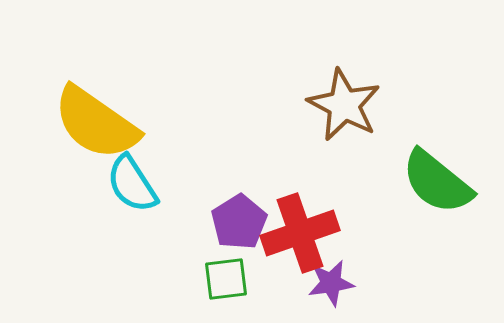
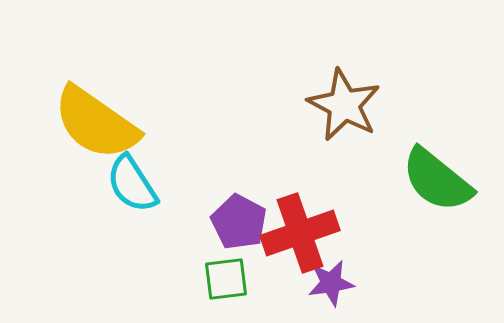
green semicircle: moved 2 px up
purple pentagon: rotated 12 degrees counterclockwise
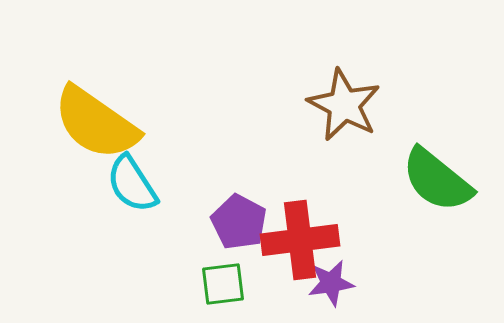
red cross: moved 7 px down; rotated 12 degrees clockwise
green square: moved 3 px left, 5 px down
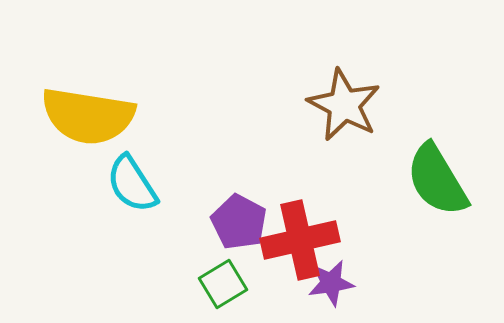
yellow semicircle: moved 8 px left, 7 px up; rotated 26 degrees counterclockwise
green semicircle: rotated 20 degrees clockwise
red cross: rotated 6 degrees counterclockwise
green square: rotated 24 degrees counterclockwise
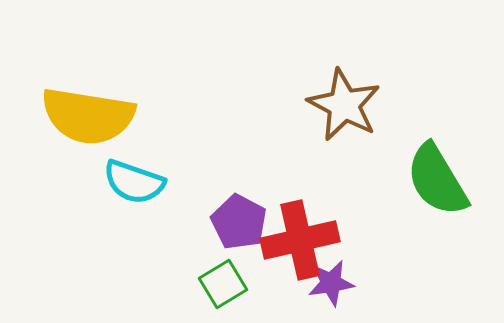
cyan semicircle: moved 2 px right, 2 px up; rotated 38 degrees counterclockwise
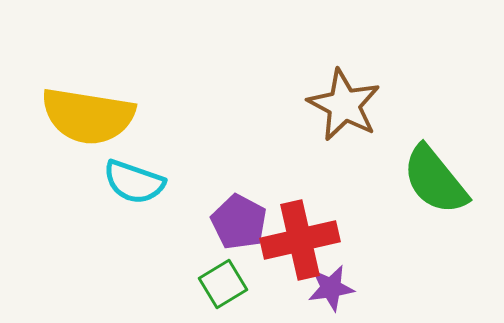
green semicircle: moved 2 px left; rotated 8 degrees counterclockwise
purple star: moved 5 px down
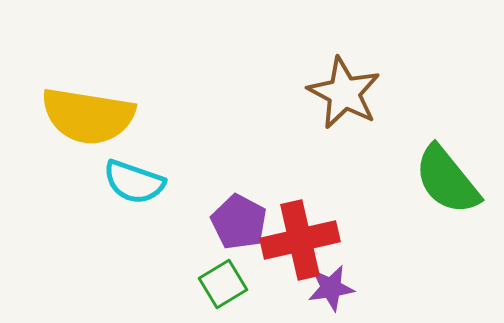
brown star: moved 12 px up
green semicircle: moved 12 px right
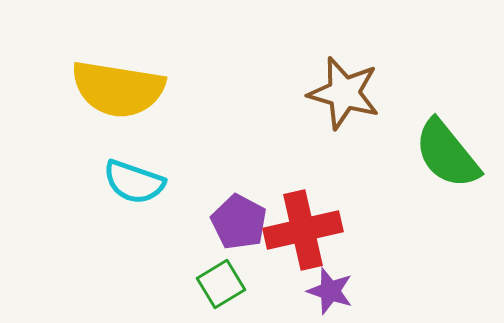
brown star: rotated 12 degrees counterclockwise
yellow semicircle: moved 30 px right, 27 px up
green semicircle: moved 26 px up
red cross: moved 3 px right, 10 px up
green square: moved 2 px left
purple star: moved 1 px left, 3 px down; rotated 27 degrees clockwise
